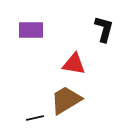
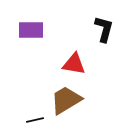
black line: moved 2 px down
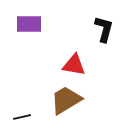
purple rectangle: moved 2 px left, 6 px up
red triangle: moved 1 px down
black line: moved 13 px left, 3 px up
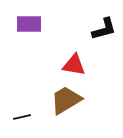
black L-shape: rotated 60 degrees clockwise
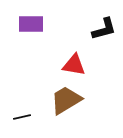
purple rectangle: moved 2 px right
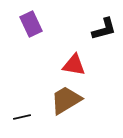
purple rectangle: rotated 65 degrees clockwise
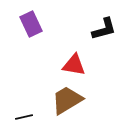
brown trapezoid: moved 1 px right
black line: moved 2 px right
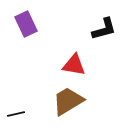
purple rectangle: moved 5 px left
brown trapezoid: moved 1 px right, 1 px down
black line: moved 8 px left, 3 px up
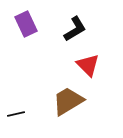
black L-shape: moved 29 px left; rotated 16 degrees counterclockwise
red triangle: moved 14 px right; rotated 35 degrees clockwise
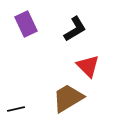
red triangle: moved 1 px down
brown trapezoid: moved 3 px up
black line: moved 5 px up
